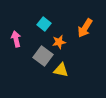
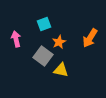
cyan square: rotated 32 degrees clockwise
orange arrow: moved 5 px right, 10 px down
orange star: rotated 16 degrees counterclockwise
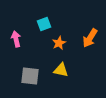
orange star: moved 1 px down
gray square: moved 13 px left, 20 px down; rotated 30 degrees counterclockwise
